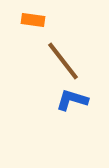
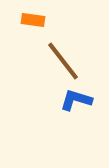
blue L-shape: moved 4 px right
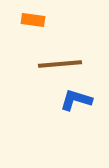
brown line: moved 3 px left, 3 px down; rotated 57 degrees counterclockwise
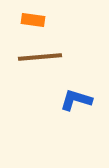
brown line: moved 20 px left, 7 px up
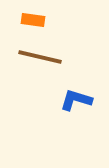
brown line: rotated 18 degrees clockwise
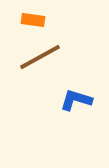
brown line: rotated 42 degrees counterclockwise
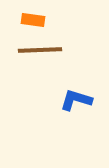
brown line: moved 7 px up; rotated 27 degrees clockwise
